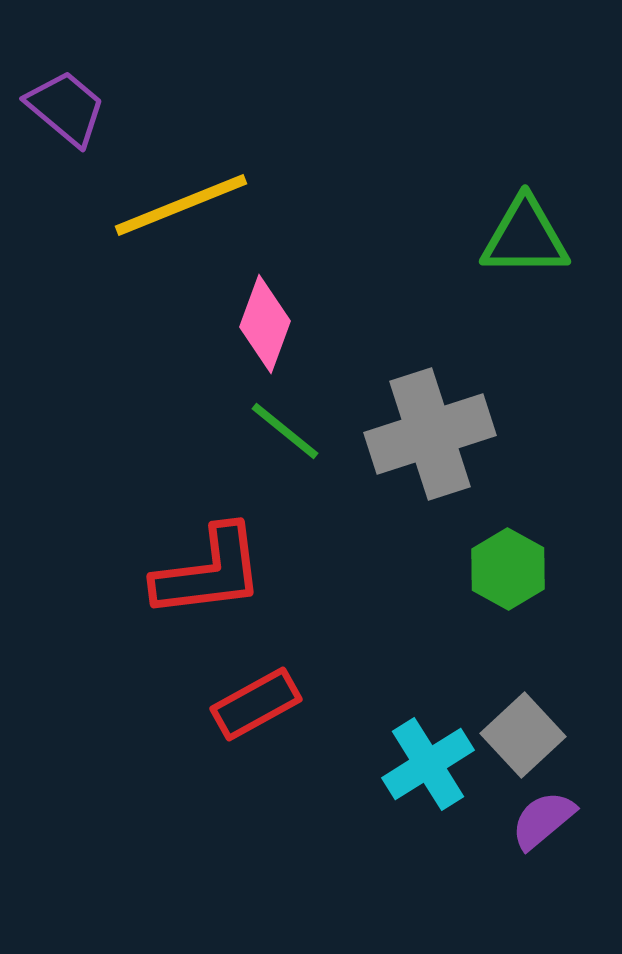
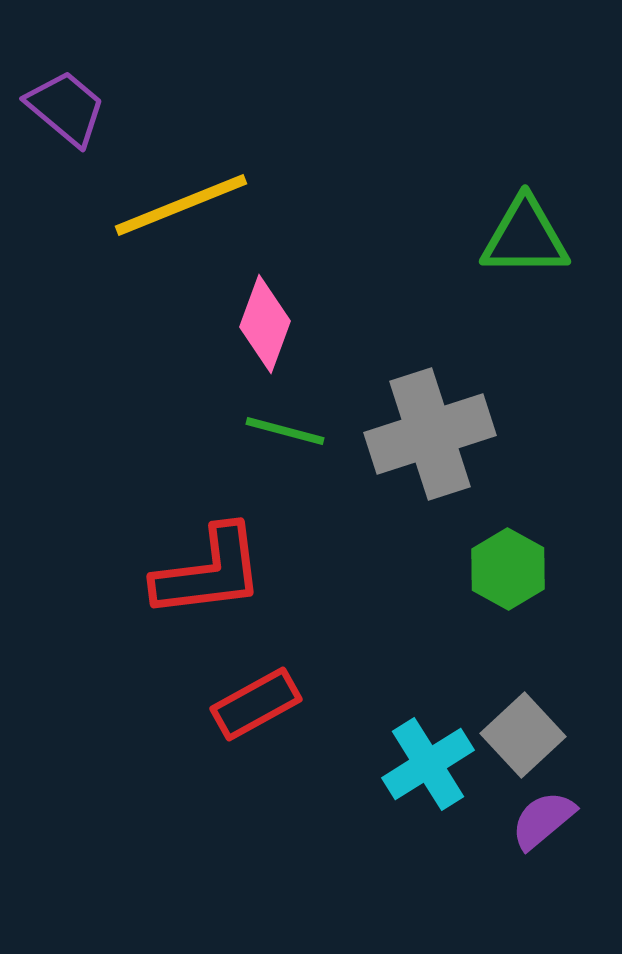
green line: rotated 24 degrees counterclockwise
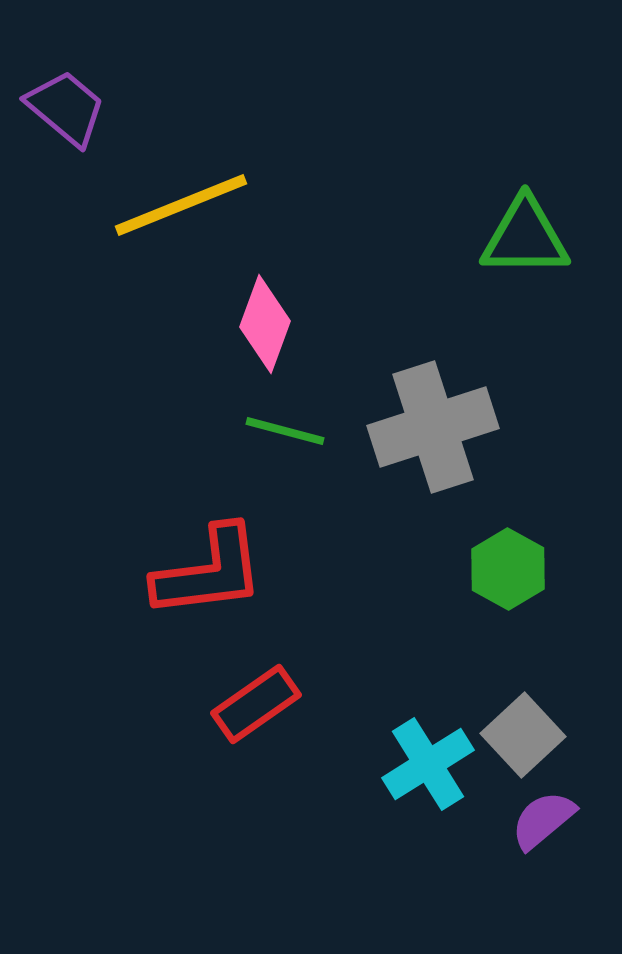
gray cross: moved 3 px right, 7 px up
red rectangle: rotated 6 degrees counterclockwise
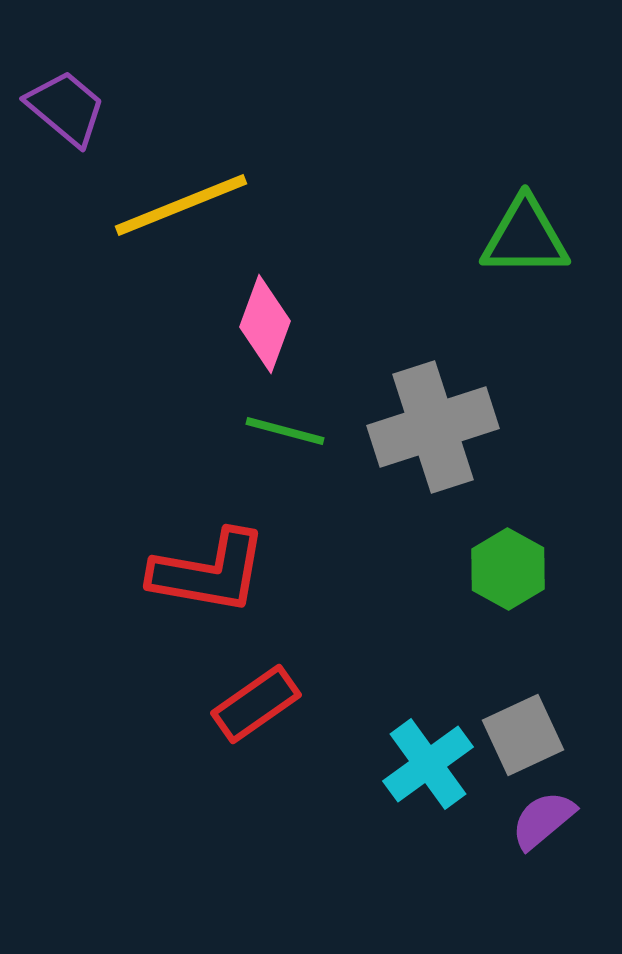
red L-shape: rotated 17 degrees clockwise
gray square: rotated 18 degrees clockwise
cyan cross: rotated 4 degrees counterclockwise
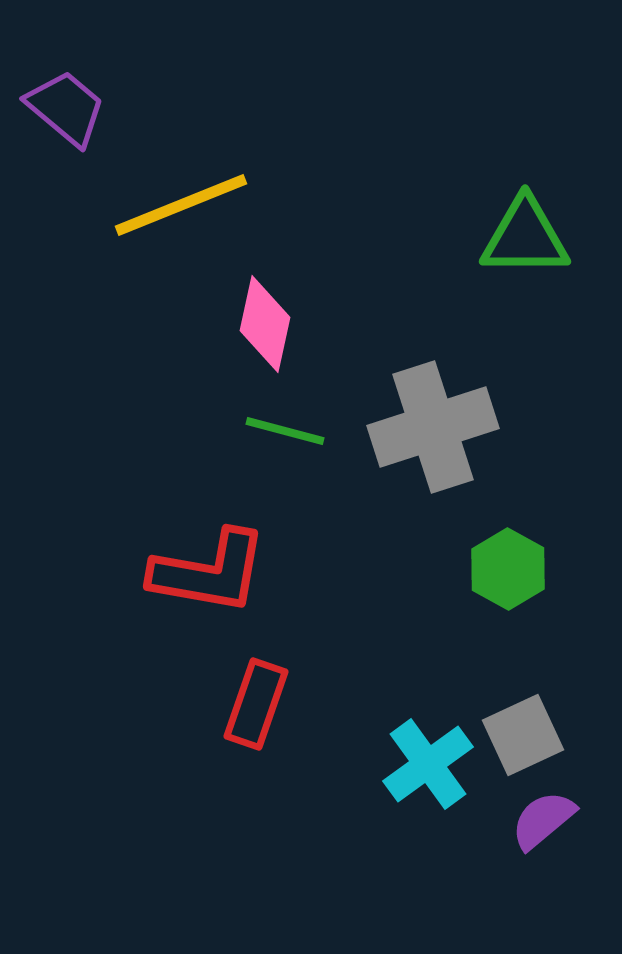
pink diamond: rotated 8 degrees counterclockwise
red rectangle: rotated 36 degrees counterclockwise
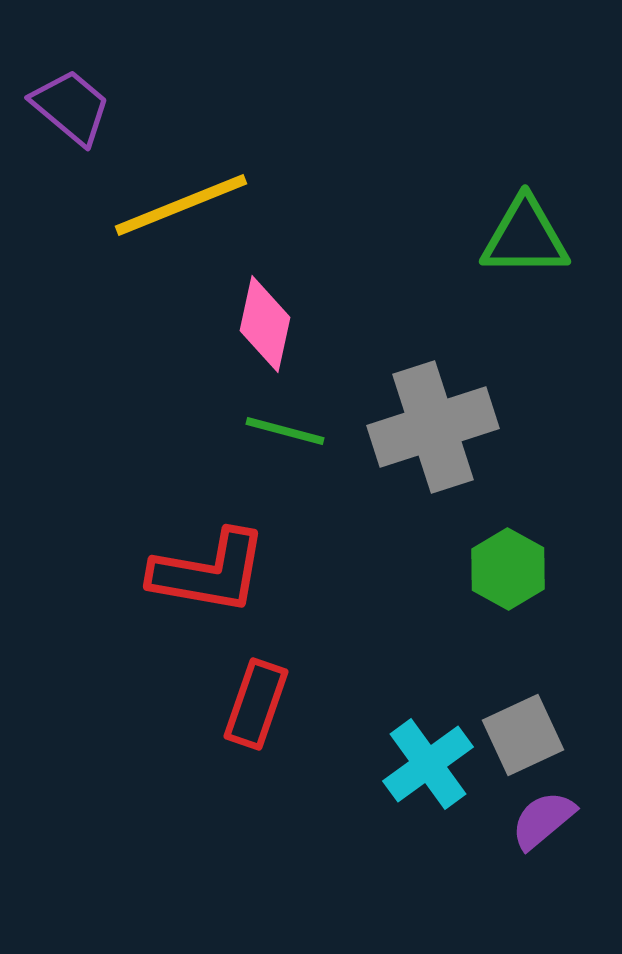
purple trapezoid: moved 5 px right, 1 px up
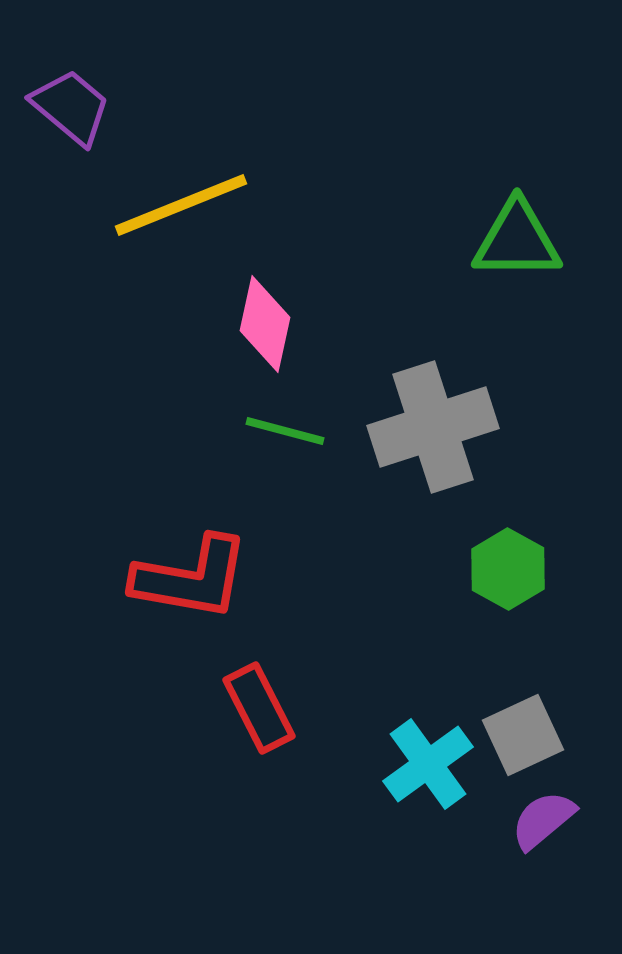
green triangle: moved 8 px left, 3 px down
red L-shape: moved 18 px left, 6 px down
red rectangle: moved 3 px right, 4 px down; rotated 46 degrees counterclockwise
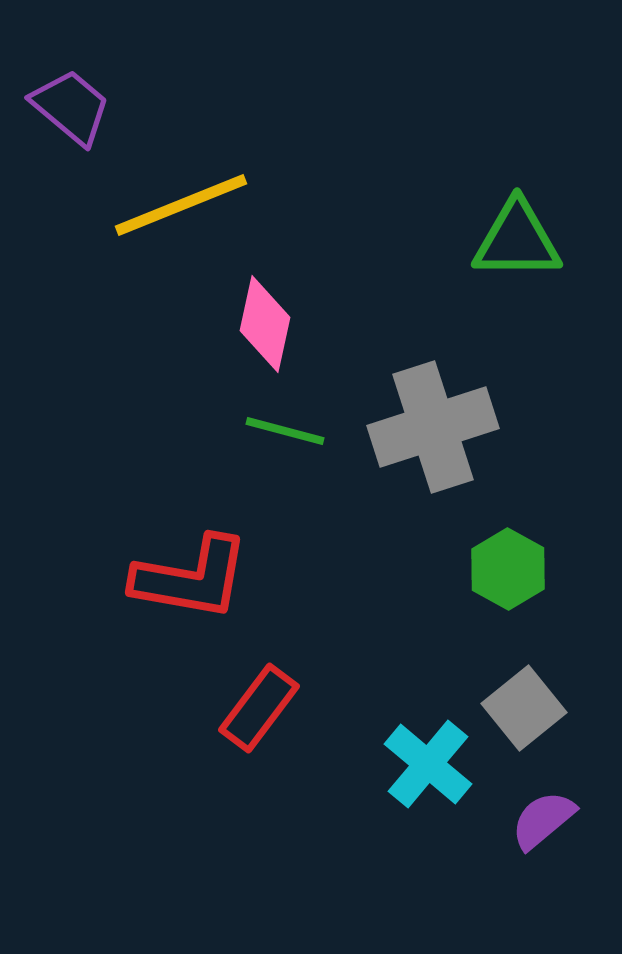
red rectangle: rotated 64 degrees clockwise
gray square: moved 1 px right, 27 px up; rotated 14 degrees counterclockwise
cyan cross: rotated 14 degrees counterclockwise
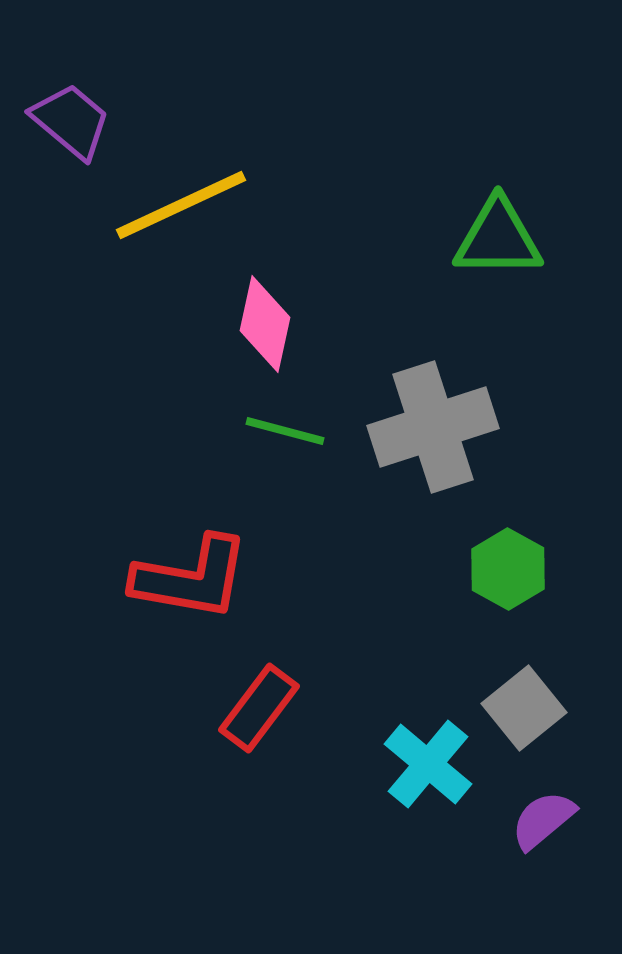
purple trapezoid: moved 14 px down
yellow line: rotated 3 degrees counterclockwise
green triangle: moved 19 px left, 2 px up
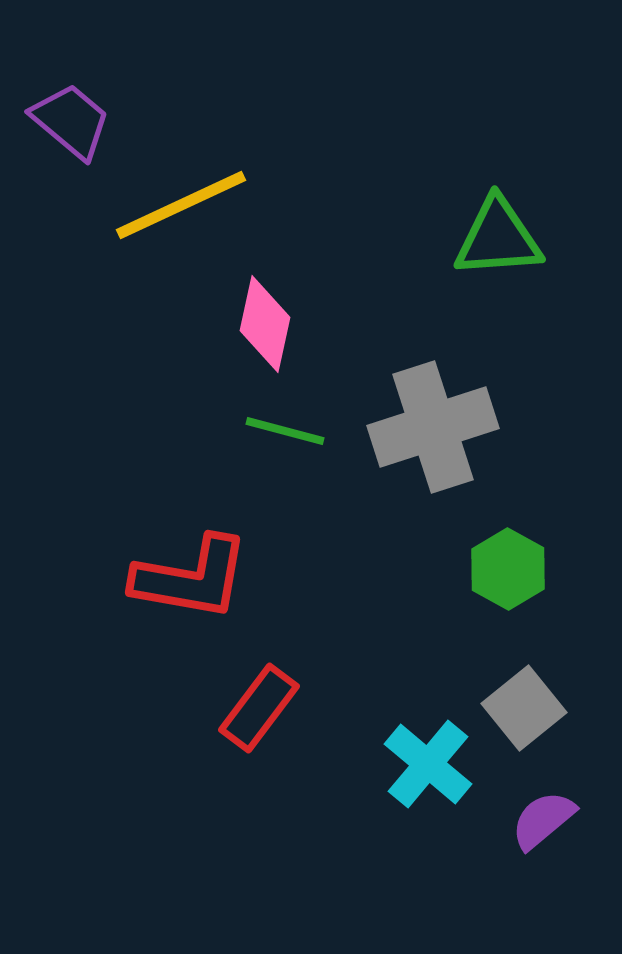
green triangle: rotated 4 degrees counterclockwise
